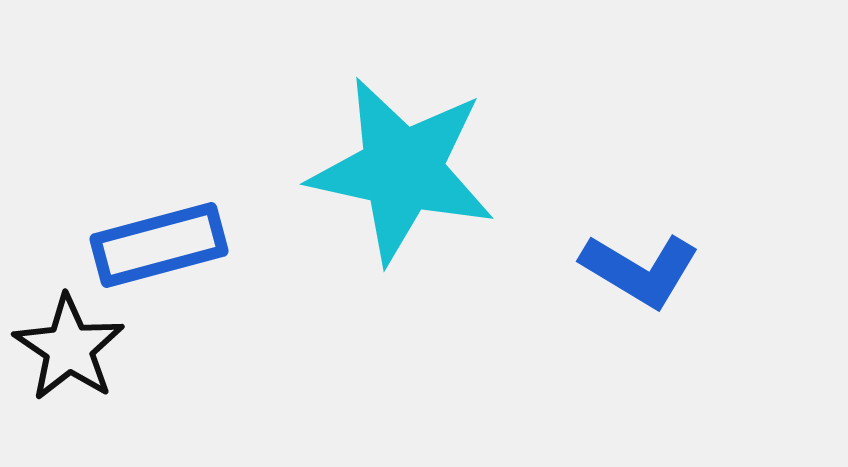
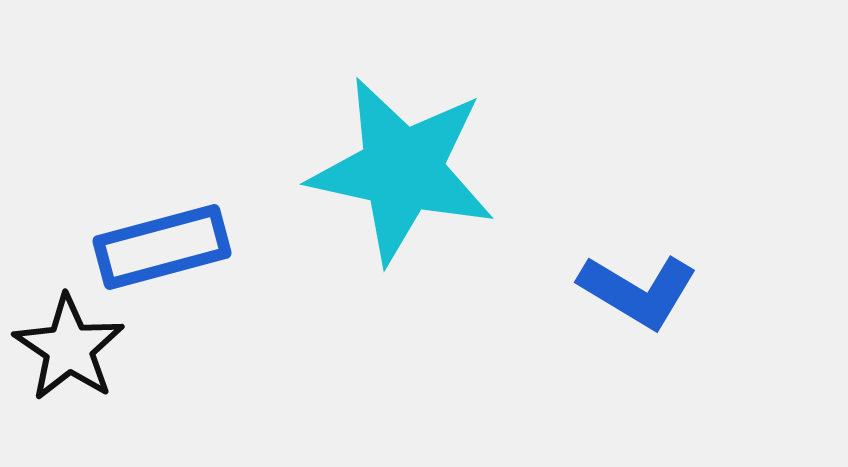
blue rectangle: moved 3 px right, 2 px down
blue L-shape: moved 2 px left, 21 px down
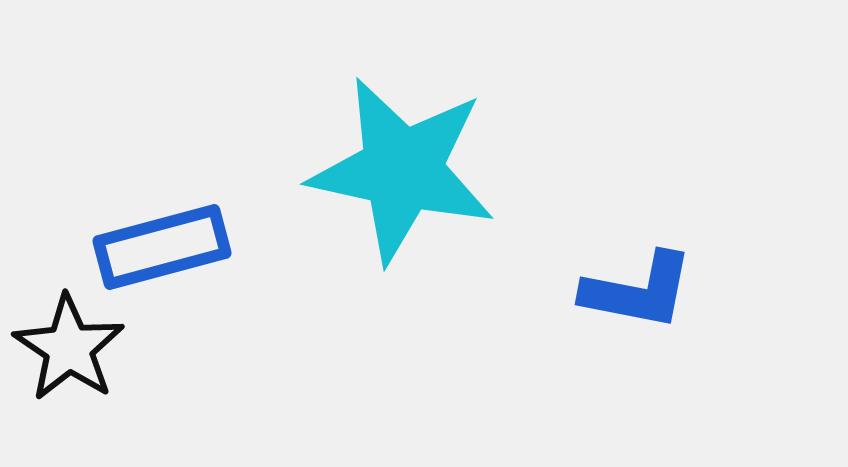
blue L-shape: rotated 20 degrees counterclockwise
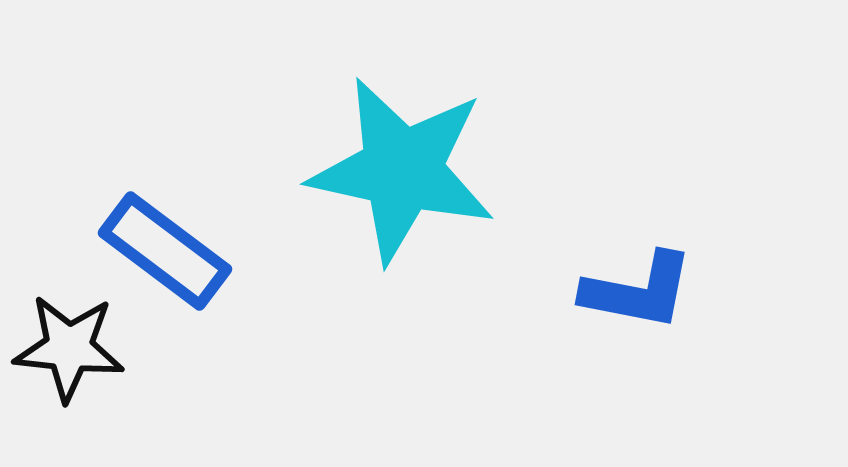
blue rectangle: moved 3 px right, 4 px down; rotated 52 degrees clockwise
black star: rotated 28 degrees counterclockwise
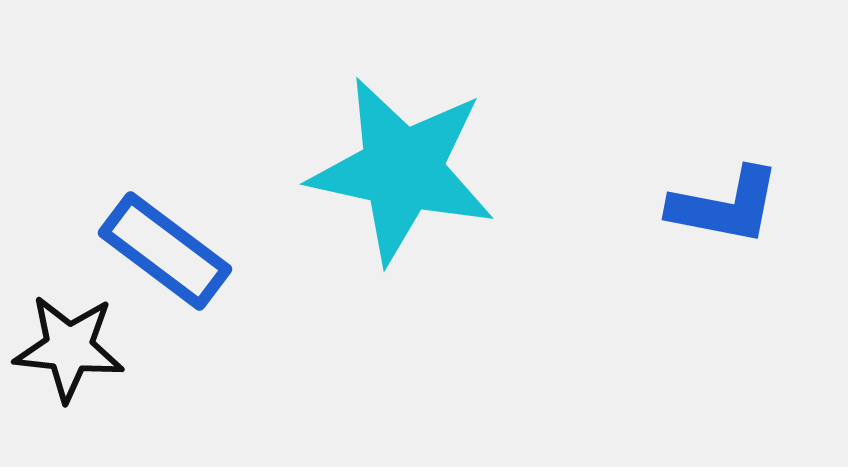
blue L-shape: moved 87 px right, 85 px up
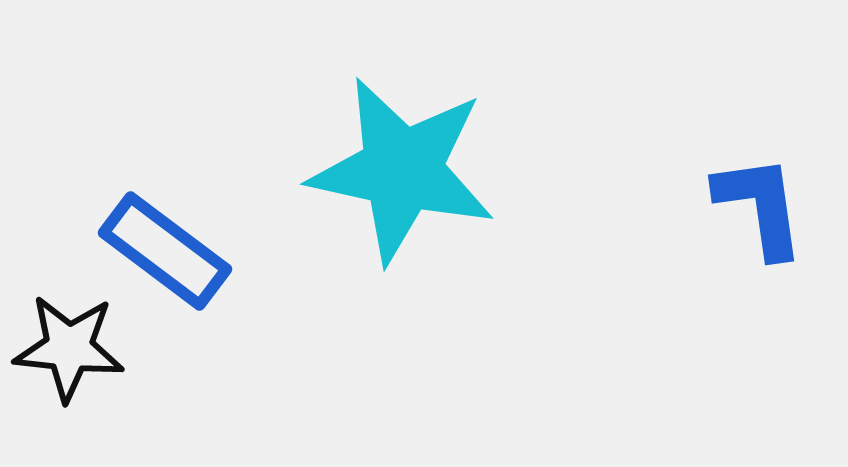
blue L-shape: moved 35 px right; rotated 109 degrees counterclockwise
